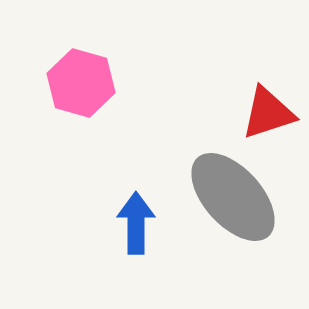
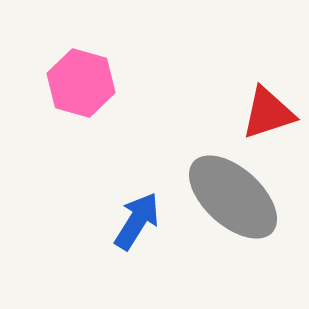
gray ellipse: rotated 6 degrees counterclockwise
blue arrow: moved 1 px right, 2 px up; rotated 32 degrees clockwise
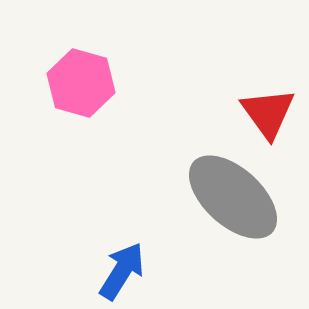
red triangle: rotated 48 degrees counterclockwise
blue arrow: moved 15 px left, 50 px down
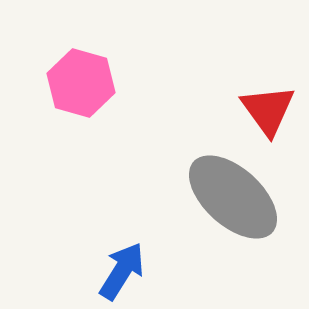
red triangle: moved 3 px up
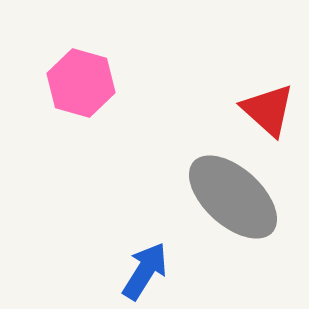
red triangle: rotated 12 degrees counterclockwise
blue arrow: moved 23 px right
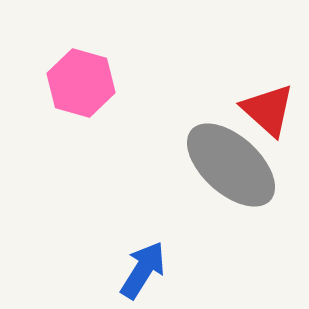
gray ellipse: moved 2 px left, 32 px up
blue arrow: moved 2 px left, 1 px up
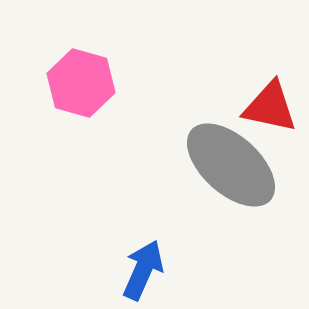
red triangle: moved 2 px right, 3 px up; rotated 30 degrees counterclockwise
blue arrow: rotated 8 degrees counterclockwise
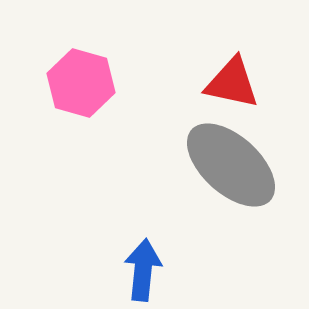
red triangle: moved 38 px left, 24 px up
blue arrow: rotated 18 degrees counterclockwise
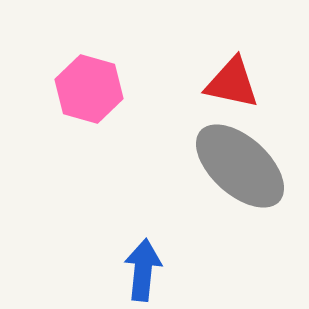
pink hexagon: moved 8 px right, 6 px down
gray ellipse: moved 9 px right, 1 px down
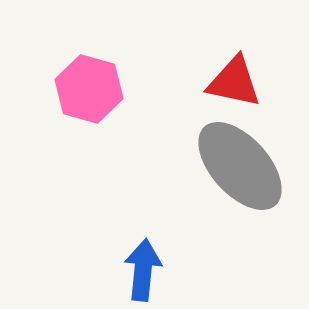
red triangle: moved 2 px right, 1 px up
gray ellipse: rotated 6 degrees clockwise
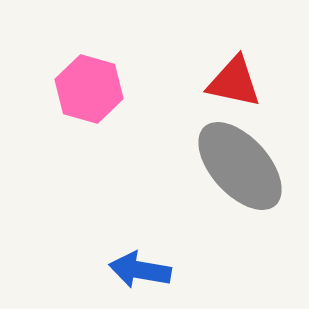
blue arrow: moved 3 px left; rotated 86 degrees counterclockwise
